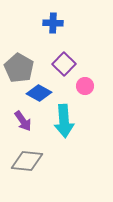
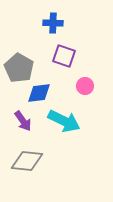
purple square: moved 8 px up; rotated 25 degrees counterclockwise
blue diamond: rotated 35 degrees counterclockwise
cyan arrow: rotated 60 degrees counterclockwise
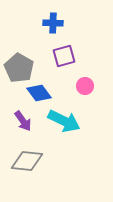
purple square: rotated 35 degrees counterclockwise
blue diamond: rotated 60 degrees clockwise
